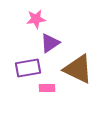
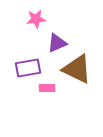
purple triangle: moved 7 px right; rotated 10 degrees clockwise
brown triangle: moved 1 px left
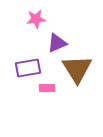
brown triangle: rotated 32 degrees clockwise
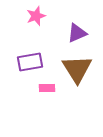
pink star: moved 3 px up; rotated 12 degrees counterclockwise
purple triangle: moved 20 px right, 10 px up
purple rectangle: moved 2 px right, 6 px up
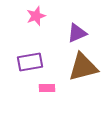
brown triangle: moved 6 px right, 2 px up; rotated 48 degrees clockwise
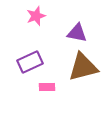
purple triangle: rotated 35 degrees clockwise
purple rectangle: rotated 15 degrees counterclockwise
pink rectangle: moved 1 px up
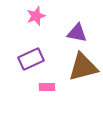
purple rectangle: moved 1 px right, 3 px up
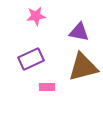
pink star: rotated 12 degrees clockwise
purple triangle: moved 2 px right, 1 px up
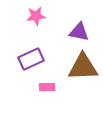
brown triangle: rotated 12 degrees clockwise
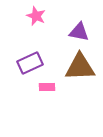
pink star: rotated 30 degrees clockwise
purple rectangle: moved 1 px left, 4 px down
brown triangle: moved 3 px left
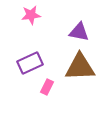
pink star: moved 5 px left, 1 px up; rotated 30 degrees counterclockwise
pink rectangle: rotated 63 degrees counterclockwise
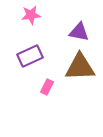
purple rectangle: moved 7 px up
